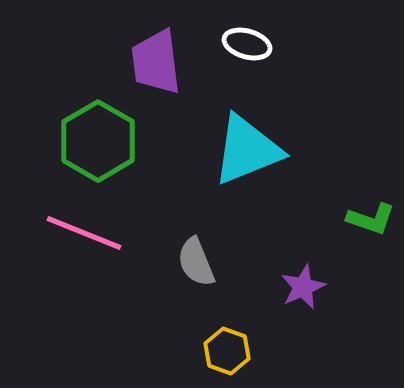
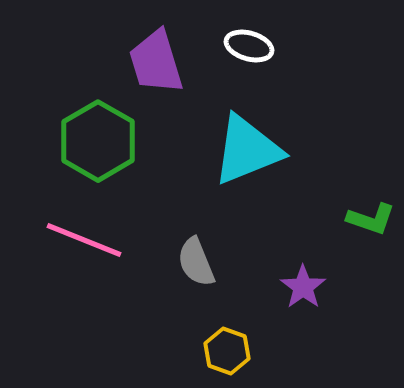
white ellipse: moved 2 px right, 2 px down
purple trapezoid: rotated 10 degrees counterclockwise
pink line: moved 7 px down
purple star: rotated 12 degrees counterclockwise
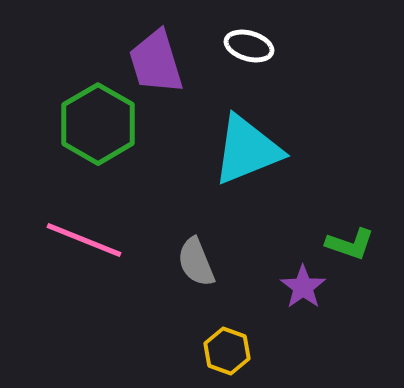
green hexagon: moved 17 px up
green L-shape: moved 21 px left, 25 px down
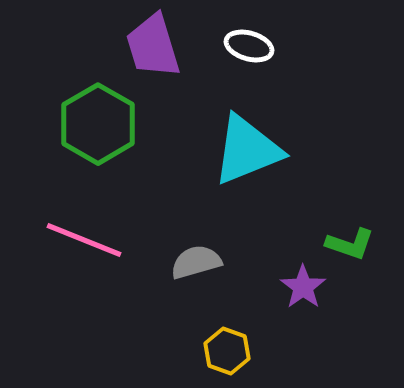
purple trapezoid: moved 3 px left, 16 px up
gray semicircle: rotated 96 degrees clockwise
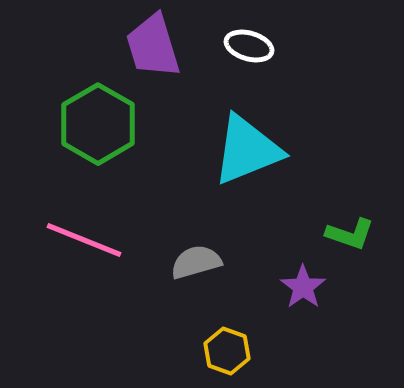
green L-shape: moved 10 px up
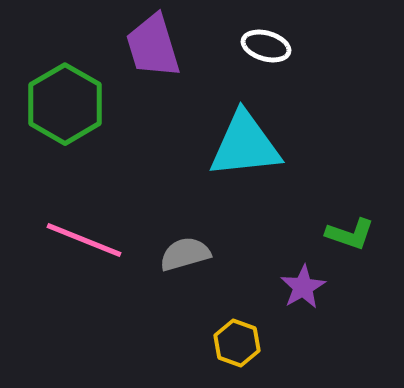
white ellipse: moved 17 px right
green hexagon: moved 33 px left, 20 px up
cyan triangle: moved 2 px left, 5 px up; rotated 16 degrees clockwise
gray semicircle: moved 11 px left, 8 px up
purple star: rotated 6 degrees clockwise
yellow hexagon: moved 10 px right, 8 px up
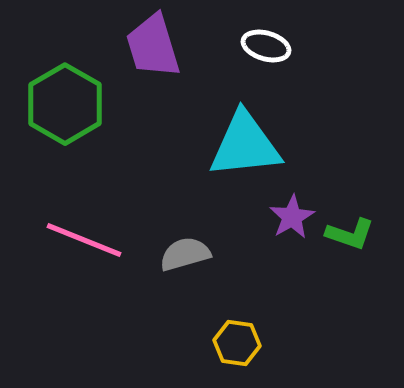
purple star: moved 11 px left, 70 px up
yellow hexagon: rotated 12 degrees counterclockwise
